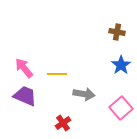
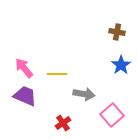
pink square: moved 9 px left, 7 px down
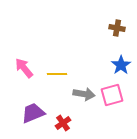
brown cross: moved 4 px up
purple trapezoid: moved 8 px right, 17 px down; rotated 45 degrees counterclockwise
pink square: moved 20 px up; rotated 25 degrees clockwise
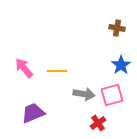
yellow line: moved 3 px up
red cross: moved 35 px right
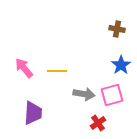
brown cross: moved 1 px down
purple trapezoid: rotated 115 degrees clockwise
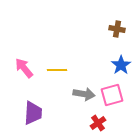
yellow line: moved 1 px up
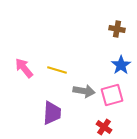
yellow line: rotated 18 degrees clockwise
gray arrow: moved 3 px up
purple trapezoid: moved 19 px right
red cross: moved 6 px right, 4 px down; rotated 21 degrees counterclockwise
